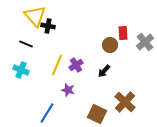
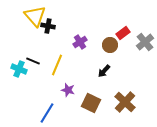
red rectangle: rotated 56 degrees clockwise
black line: moved 7 px right, 17 px down
purple cross: moved 4 px right, 23 px up
cyan cross: moved 2 px left, 1 px up
brown square: moved 6 px left, 11 px up
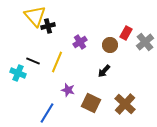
black cross: rotated 24 degrees counterclockwise
red rectangle: moved 3 px right; rotated 24 degrees counterclockwise
yellow line: moved 3 px up
cyan cross: moved 1 px left, 4 px down
brown cross: moved 2 px down
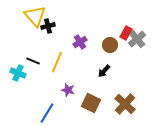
gray cross: moved 8 px left, 3 px up
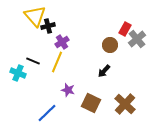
red rectangle: moved 1 px left, 4 px up
purple cross: moved 18 px left
blue line: rotated 15 degrees clockwise
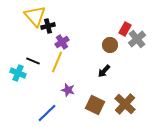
brown square: moved 4 px right, 2 px down
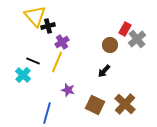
cyan cross: moved 5 px right, 2 px down; rotated 21 degrees clockwise
blue line: rotated 30 degrees counterclockwise
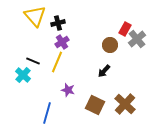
black cross: moved 10 px right, 3 px up
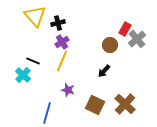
yellow line: moved 5 px right, 1 px up
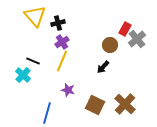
black arrow: moved 1 px left, 4 px up
